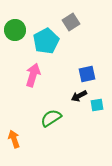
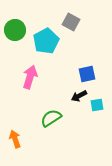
gray square: rotated 30 degrees counterclockwise
pink arrow: moved 3 px left, 2 px down
orange arrow: moved 1 px right
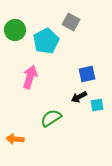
black arrow: moved 1 px down
orange arrow: rotated 66 degrees counterclockwise
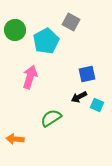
cyan square: rotated 32 degrees clockwise
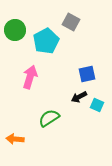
green semicircle: moved 2 px left
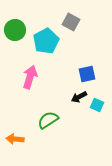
green semicircle: moved 1 px left, 2 px down
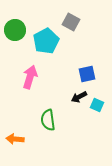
green semicircle: rotated 65 degrees counterclockwise
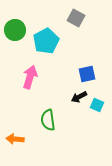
gray square: moved 5 px right, 4 px up
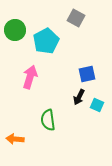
black arrow: rotated 35 degrees counterclockwise
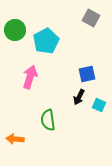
gray square: moved 15 px right
cyan square: moved 2 px right
